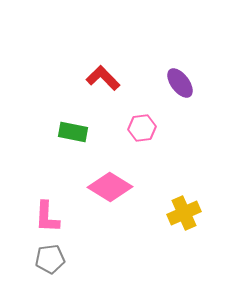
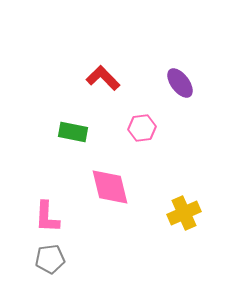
pink diamond: rotated 45 degrees clockwise
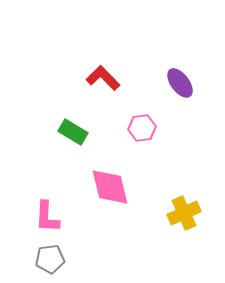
green rectangle: rotated 20 degrees clockwise
